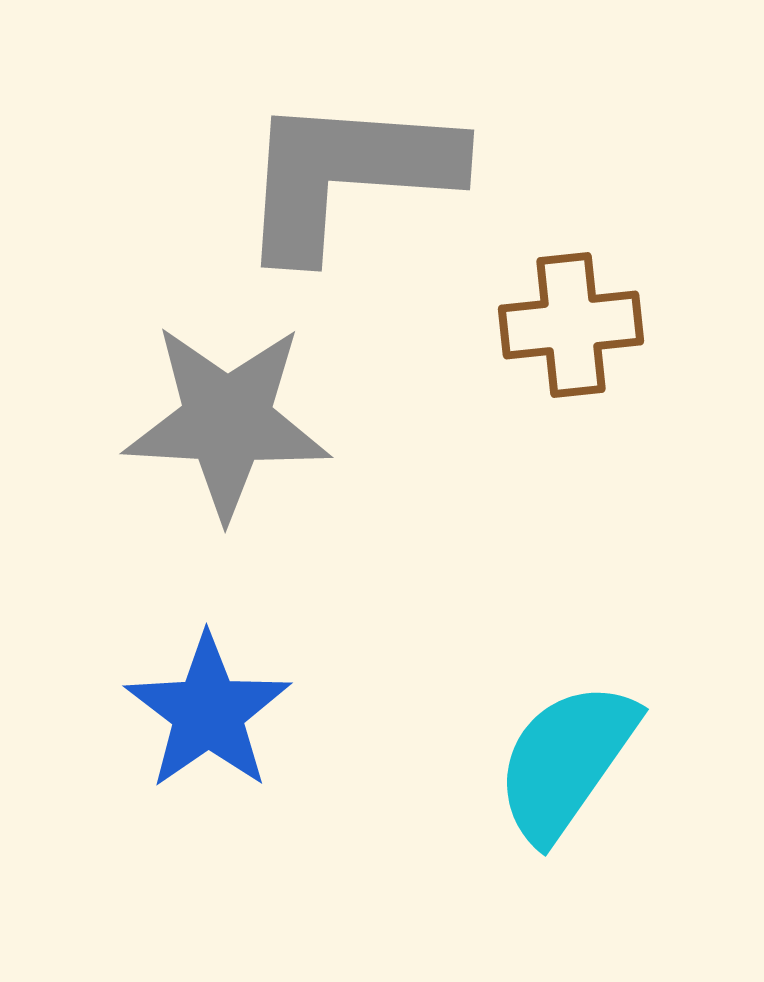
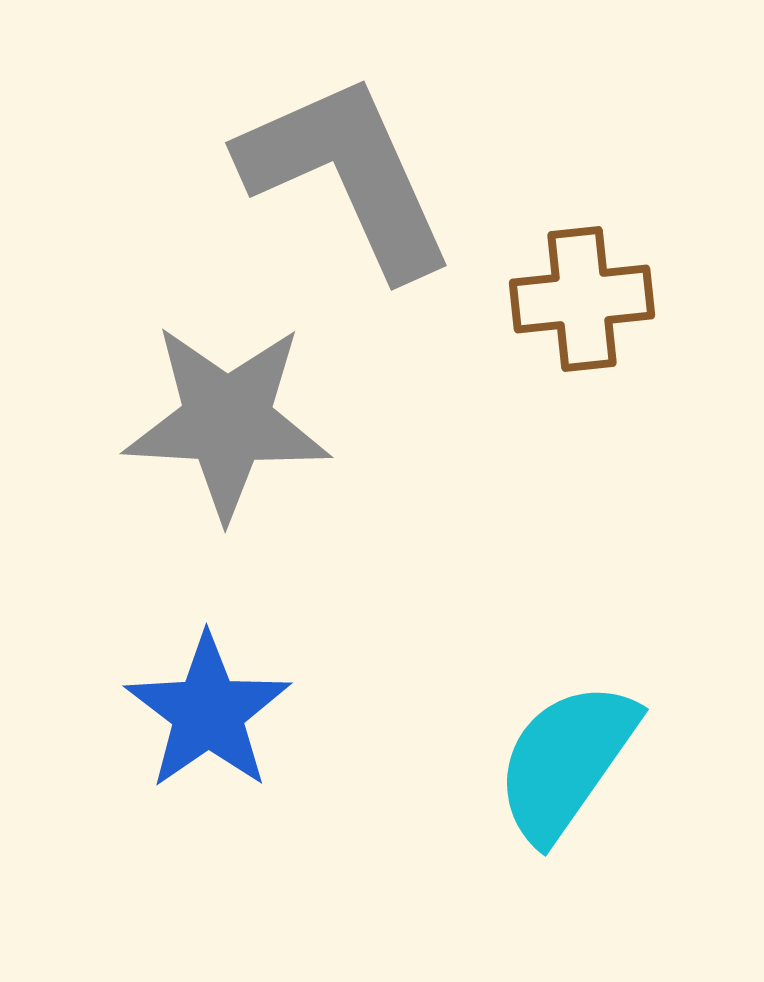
gray L-shape: rotated 62 degrees clockwise
brown cross: moved 11 px right, 26 px up
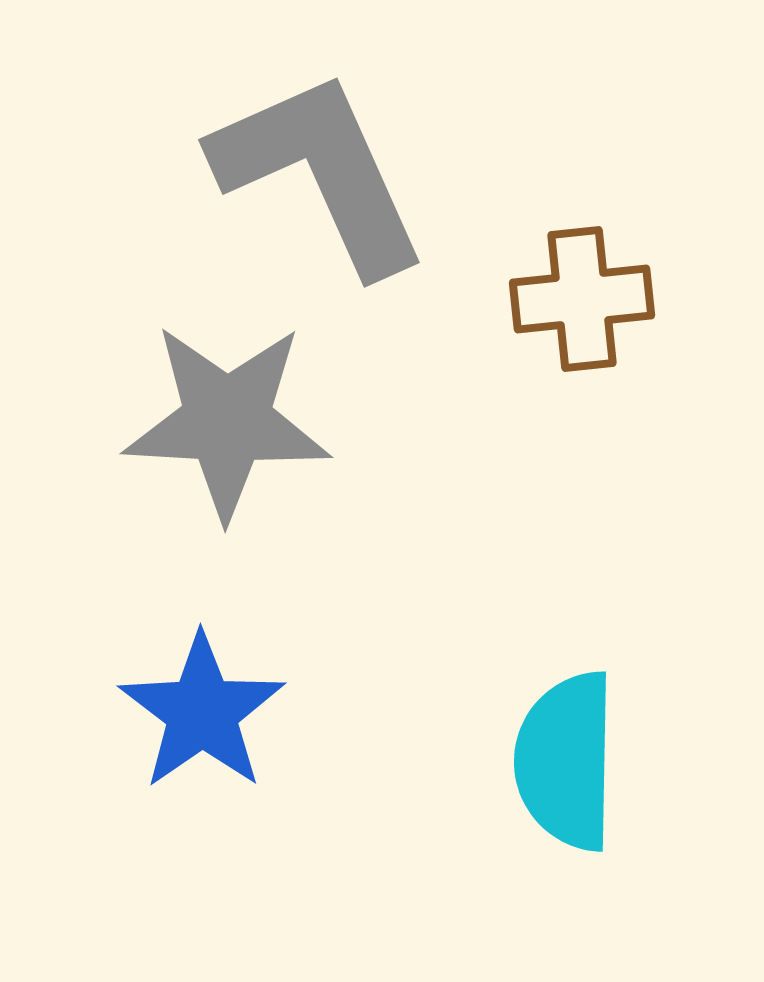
gray L-shape: moved 27 px left, 3 px up
blue star: moved 6 px left
cyan semicircle: rotated 34 degrees counterclockwise
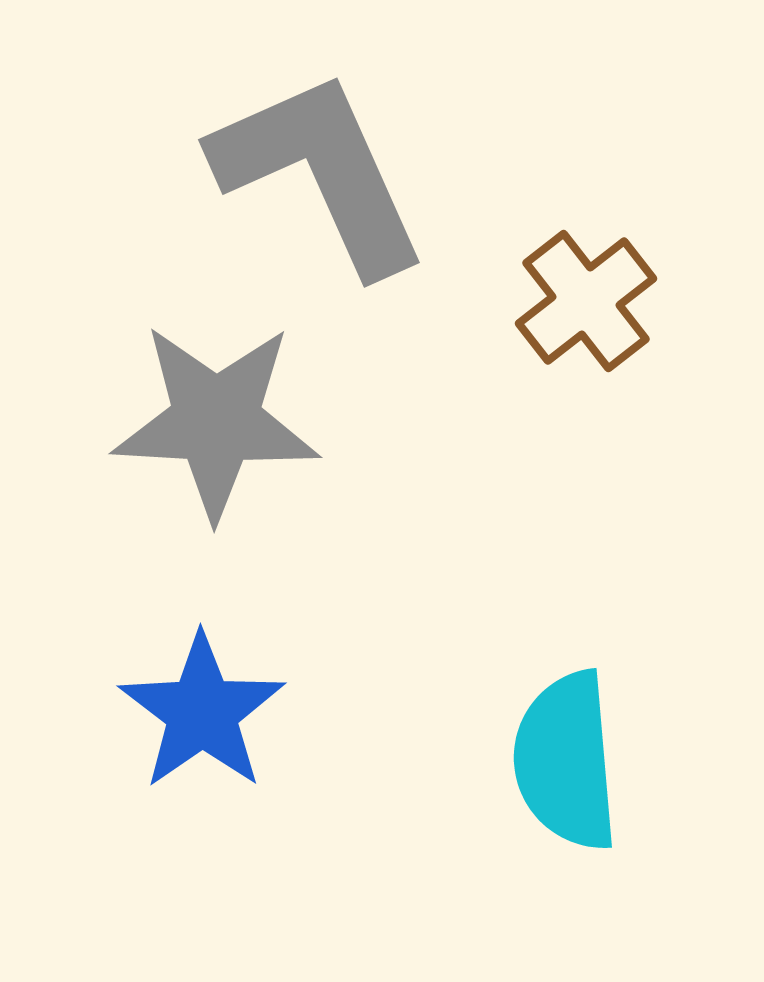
brown cross: moved 4 px right, 2 px down; rotated 32 degrees counterclockwise
gray star: moved 11 px left
cyan semicircle: rotated 6 degrees counterclockwise
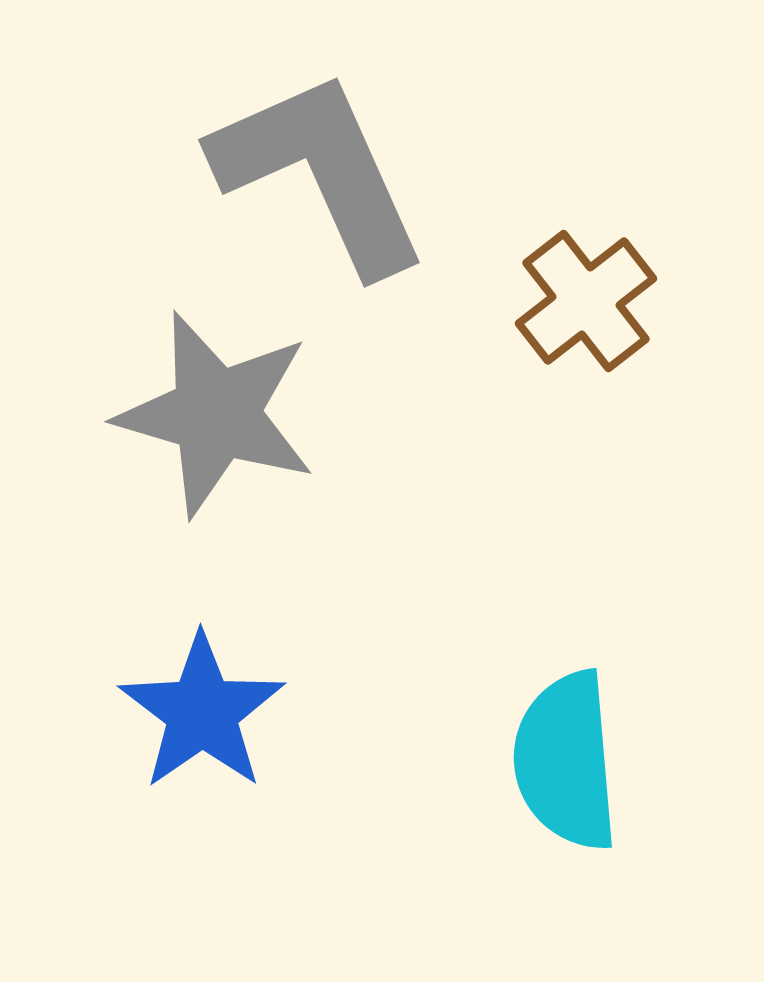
gray star: moved 7 px up; rotated 13 degrees clockwise
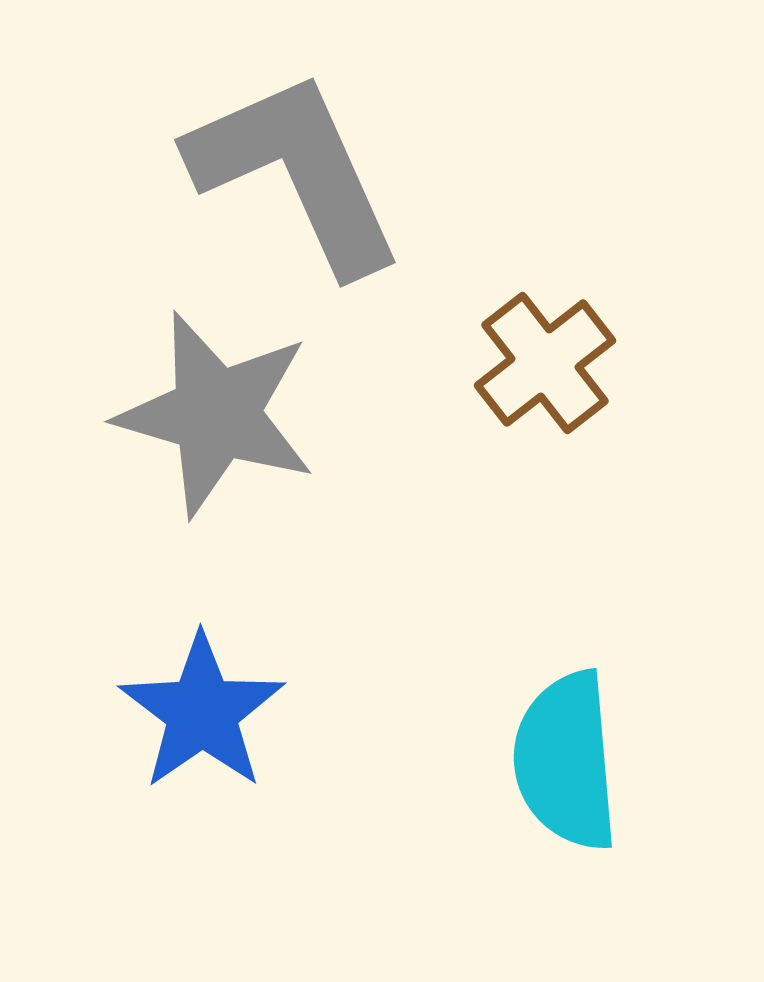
gray L-shape: moved 24 px left
brown cross: moved 41 px left, 62 px down
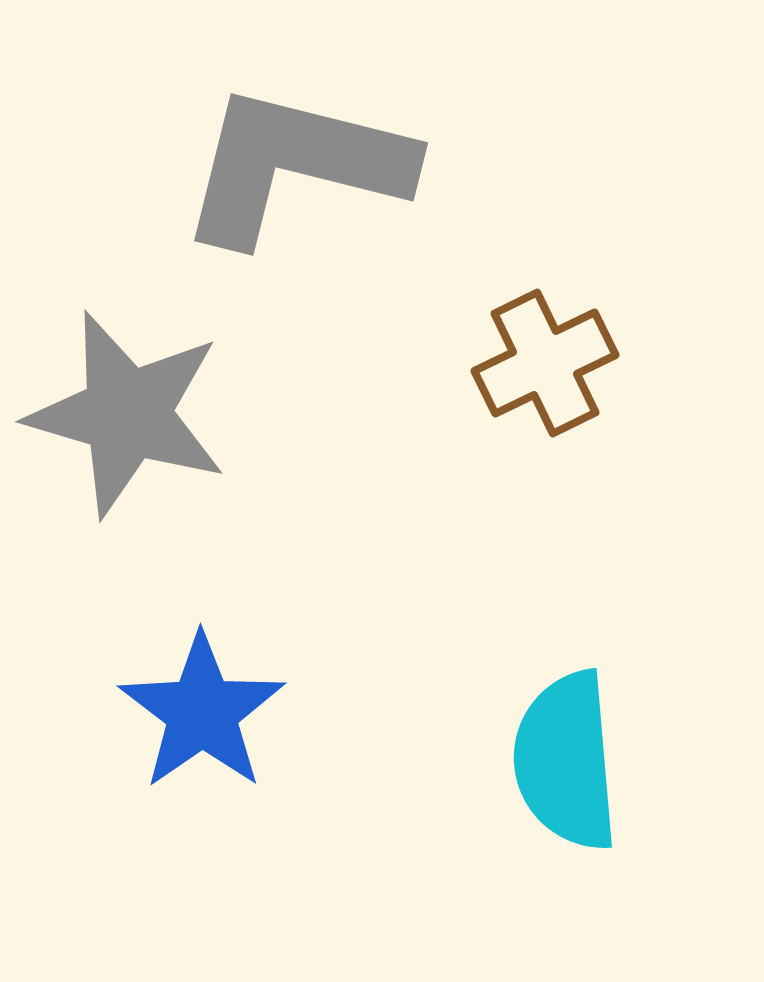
gray L-shape: moved 1 px left, 7 px up; rotated 52 degrees counterclockwise
brown cross: rotated 12 degrees clockwise
gray star: moved 89 px left
